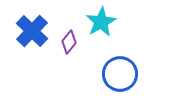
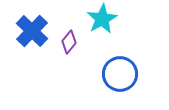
cyan star: moved 1 px right, 3 px up
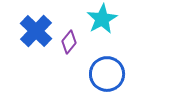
blue cross: moved 4 px right
blue circle: moved 13 px left
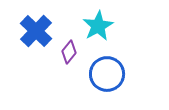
cyan star: moved 4 px left, 7 px down
purple diamond: moved 10 px down
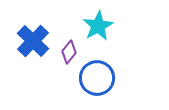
blue cross: moved 3 px left, 10 px down
blue circle: moved 10 px left, 4 px down
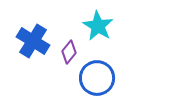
cyan star: rotated 12 degrees counterclockwise
blue cross: rotated 12 degrees counterclockwise
